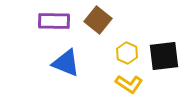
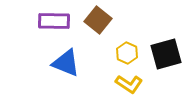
black square: moved 2 px right, 2 px up; rotated 8 degrees counterclockwise
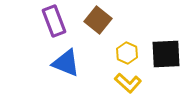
purple rectangle: rotated 68 degrees clockwise
black square: rotated 12 degrees clockwise
yellow L-shape: moved 1 px left, 1 px up; rotated 8 degrees clockwise
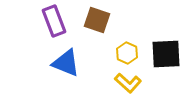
brown square: moved 1 px left; rotated 20 degrees counterclockwise
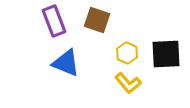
yellow L-shape: rotated 8 degrees clockwise
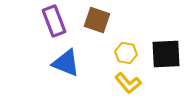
yellow hexagon: moved 1 px left; rotated 15 degrees counterclockwise
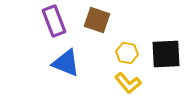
yellow hexagon: moved 1 px right
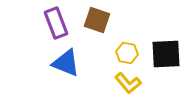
purple rectangle: moved 2 px right, 2 px down
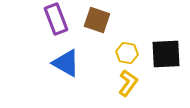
purple rectangle: moved 4 px up
blue triangle: rotated 8 degrees clockwise
yellow L-shape: rotated 104 degrees counterclockwise
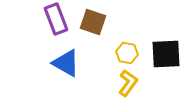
brown square: moved 4 px left, 2 px down
